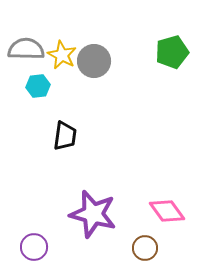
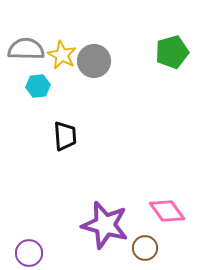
black trapezoid: rotated 12 degrees counterclockwise
purple star: moved 12 px right, 11 px down
purple circle: moved 5 px left, 6 px down
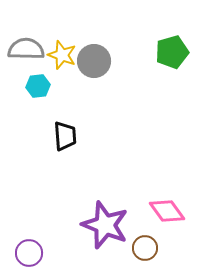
yellow star: rotated 8 degrees counterclockwise
purple star: rotated 6 degrees clockwise
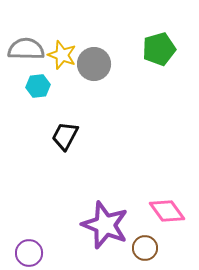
green pentagon: moved 13 px left, 3 px up
gray circle: moved 3 px down
black trapezoid: rotated 148 degrees counterclockwise
